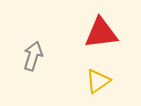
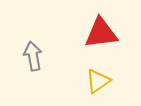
gray arrow: rotated 28 degrees counterclockwise
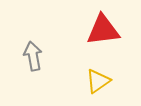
red triangle: moved 2 px right, 3 px up
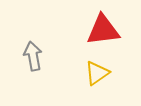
yellow triangle: moved 1 px left, 8 px up
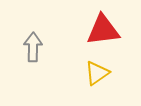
gray arrow: moved 9 px up; rotated 12 degrees clockwise
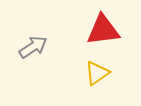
gray arrow: rotated 56 degrees clockwise
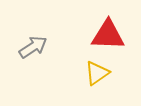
red triangle: moved 5 px right, 5 px down; rotated 9 degrees clockwise
